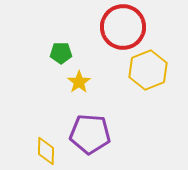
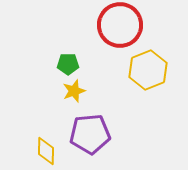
red circle: moved 3 px left, 2 px up
green pentagon: moved 7 px right, 11 px down
yellow star: moved 5 px left, 9 px down; rotated 15 degrees clockwise
purple pentagon: rotated 9 degrees counterclockwise
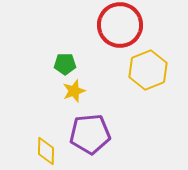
green pentagon: moved 3 px left
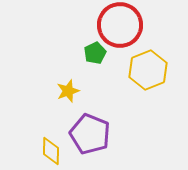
green pentagon: moved 30 px right, 11 px up; rotated 25 degrees counterclockwise
yellow star: moved 6 px left
purple pentagon: rotated 27 degrees clockwise
yellow diamond: moved 5 px right
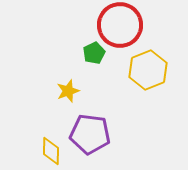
green pentagon: moved 1 px left
purple pentagon: rotated 15 degrees counterclockwise
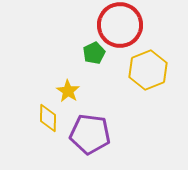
yellow star: rotated 20 degrees counterclockwise
yellow diamond: moved 3 px left, 33 px up
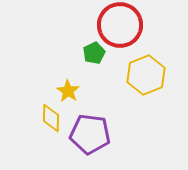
yellow hexagon: moved 2 px left, 5 px down
yellow diamond: moved 3 px right
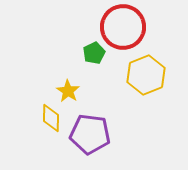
red circle: moved 3 px right, 2 px down
